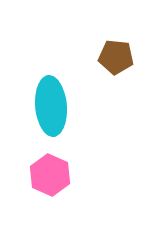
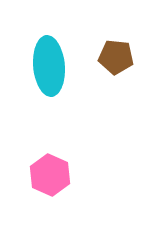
cyan ellipse: moved 2 px left, 40 px up
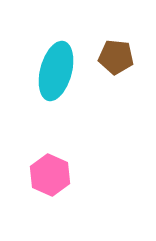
cyan ellipse: moved 7 px right, 5 px down; rotated 20 degrees clockwise
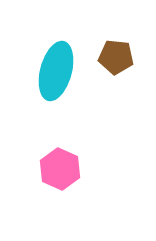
pink hexagon: moved 10 px right, 6 px up
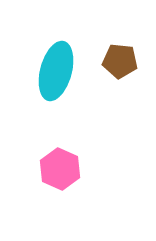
brown pentagon: moved 4 px right, 4 px down
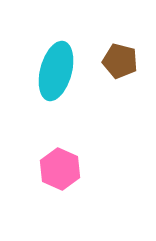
brown pentagon: rotated 8 degrees clockwise
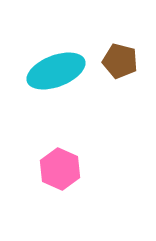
cyan ellipse: rotated 54 degrees clockwise
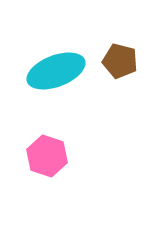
pink hexagon: moved 13 px left, 13 px up; rotated 6 degrees counterclockwise
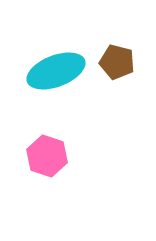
brown pentagon: moved 3 px left, 1 px down
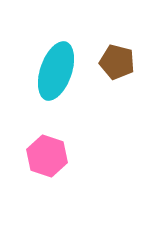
cyan ellipse: rotated 50 degrees counterclockwise
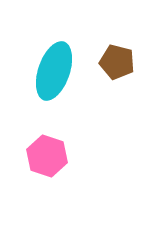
cyan ellipse: moved 2 px left
